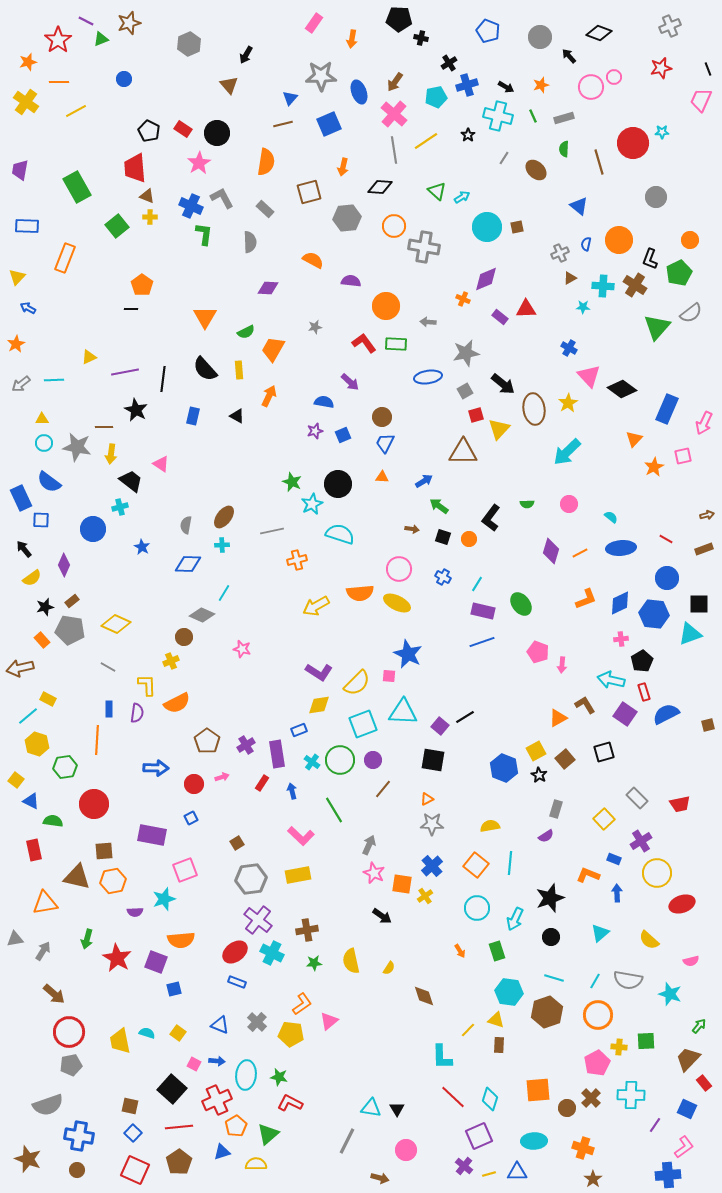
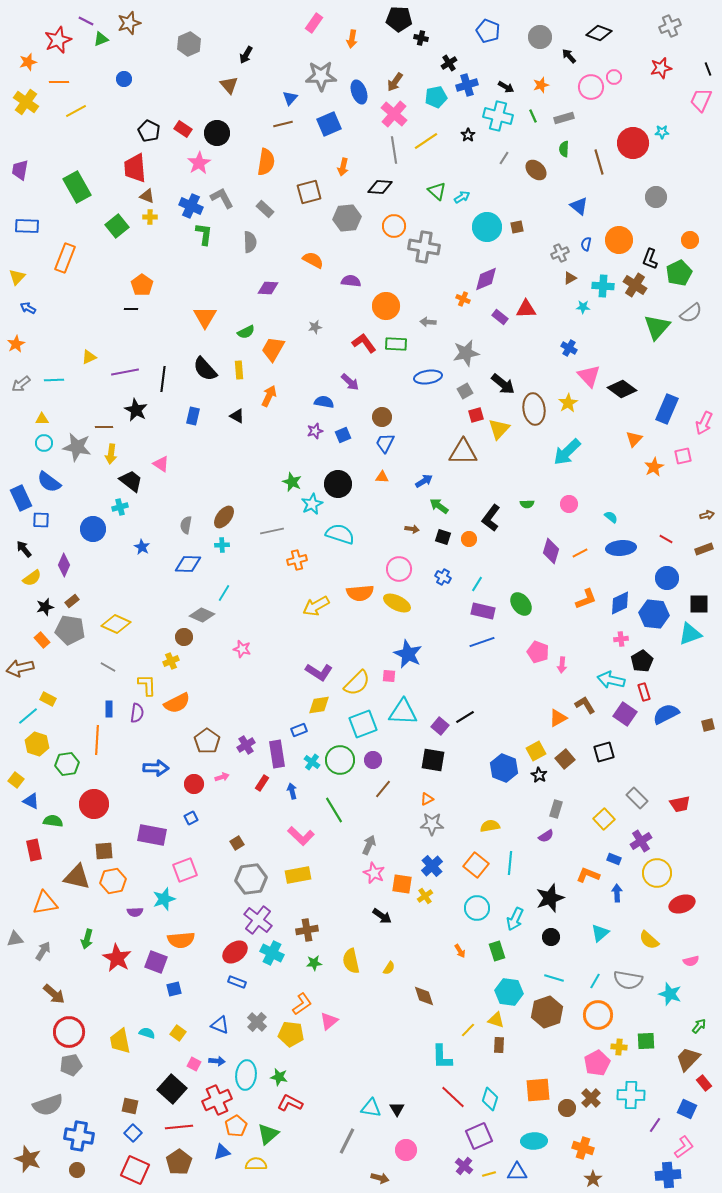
red star at (58, 40): rotated 12 degrees clockwise
green hexagon at (65, 767): moved 2 px right, 3 px up
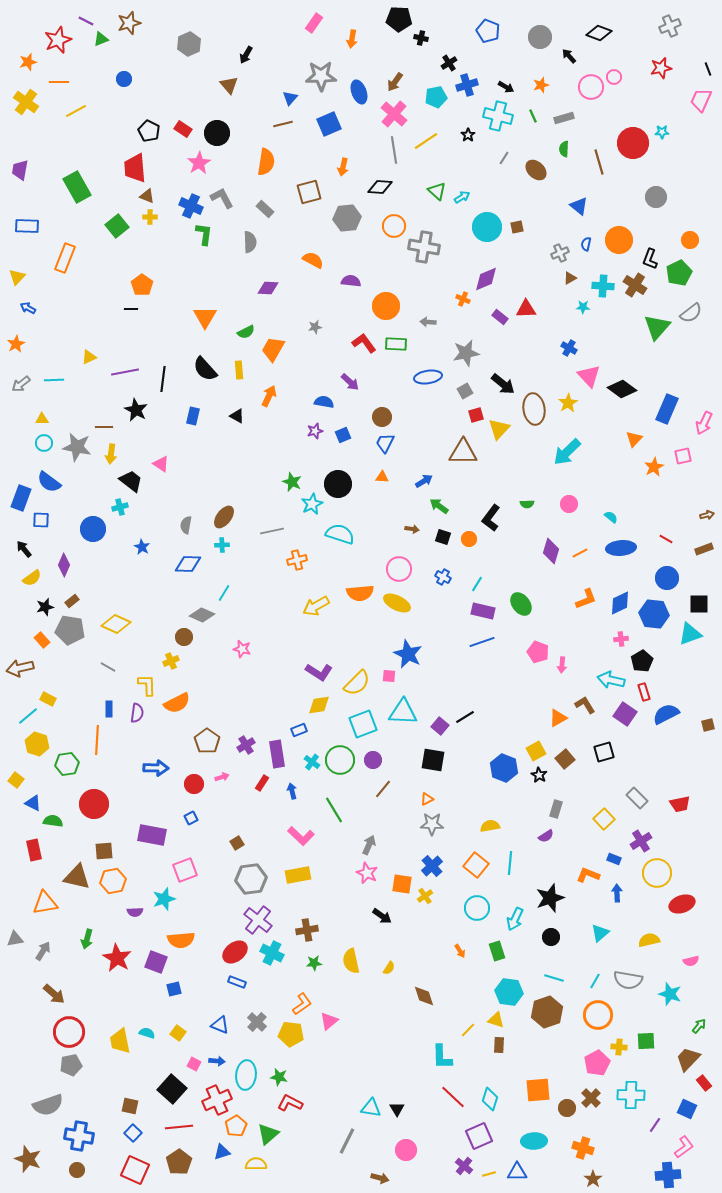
blue rectangle at (21, 498): rotated 45 degrees clockwise
blue triangle at (31, 801): moved 2 px right, 2 px down
pink star at (374, 873): moved 7 px left
yellow semicircle at (649, 940): rotated 125 degrees clockwise
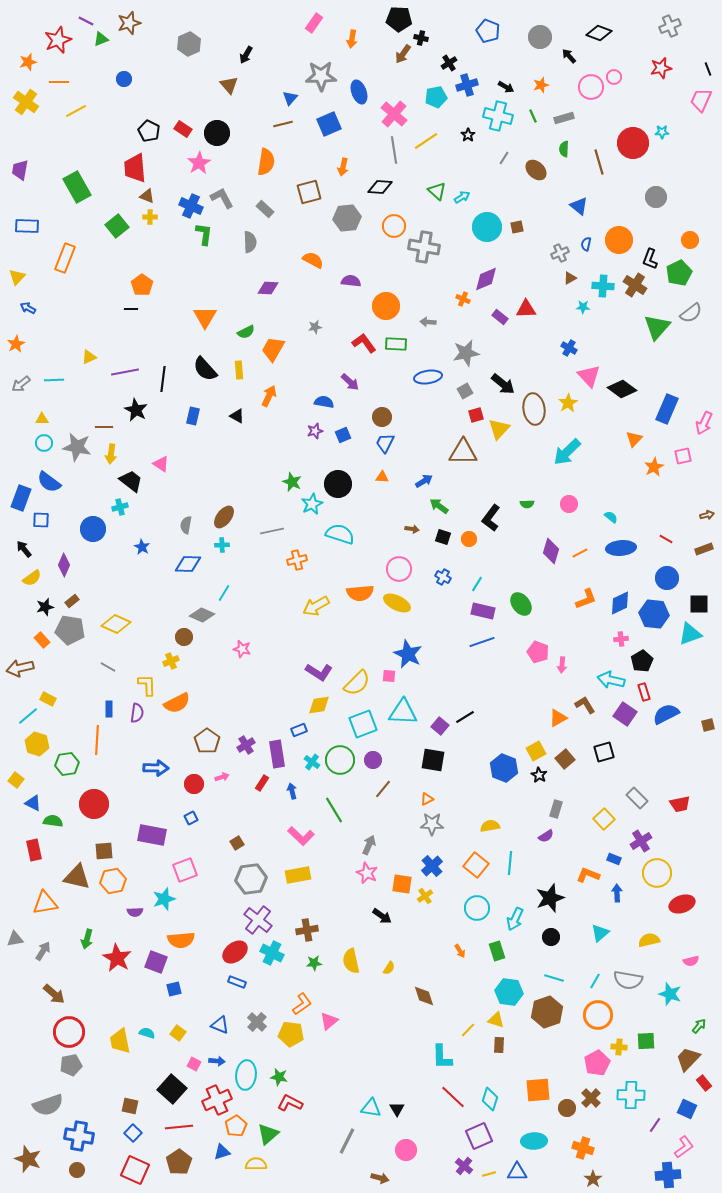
brown arrow at (395, 82): moved 8 px right, 28 px up
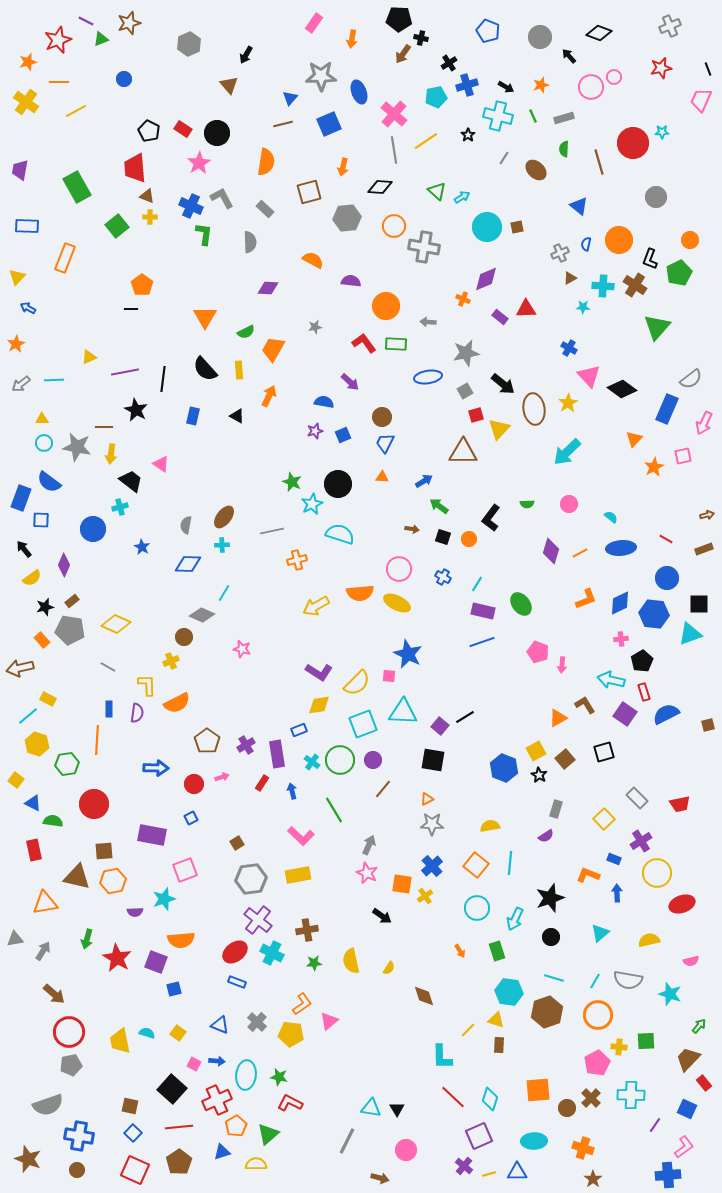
gray semicircle at (691, 313): moved 66 px down
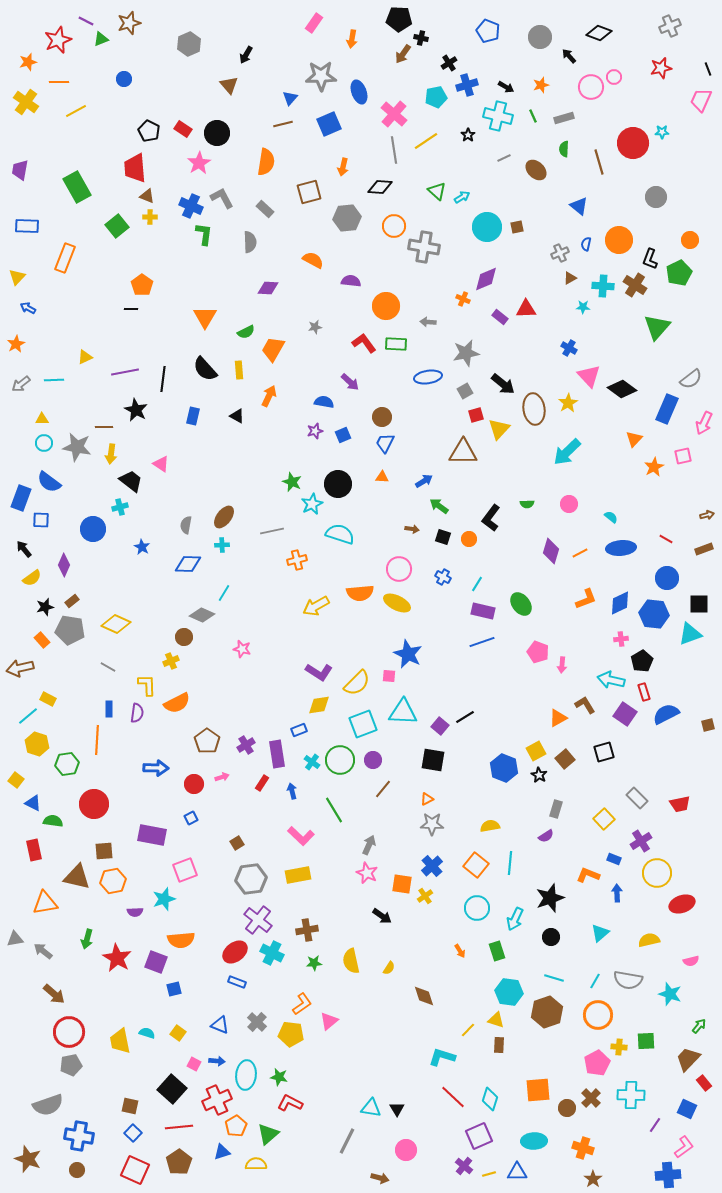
gray line at (504, 158): rotated 32 degrees clockwise
yellow triangle at (89, 357): moved 4 px left
gray arrow at (43, 951): rotated 84 degrees counterclockwise
cyan L-shape at (442, 1057): rotated 108 degrees clockwise
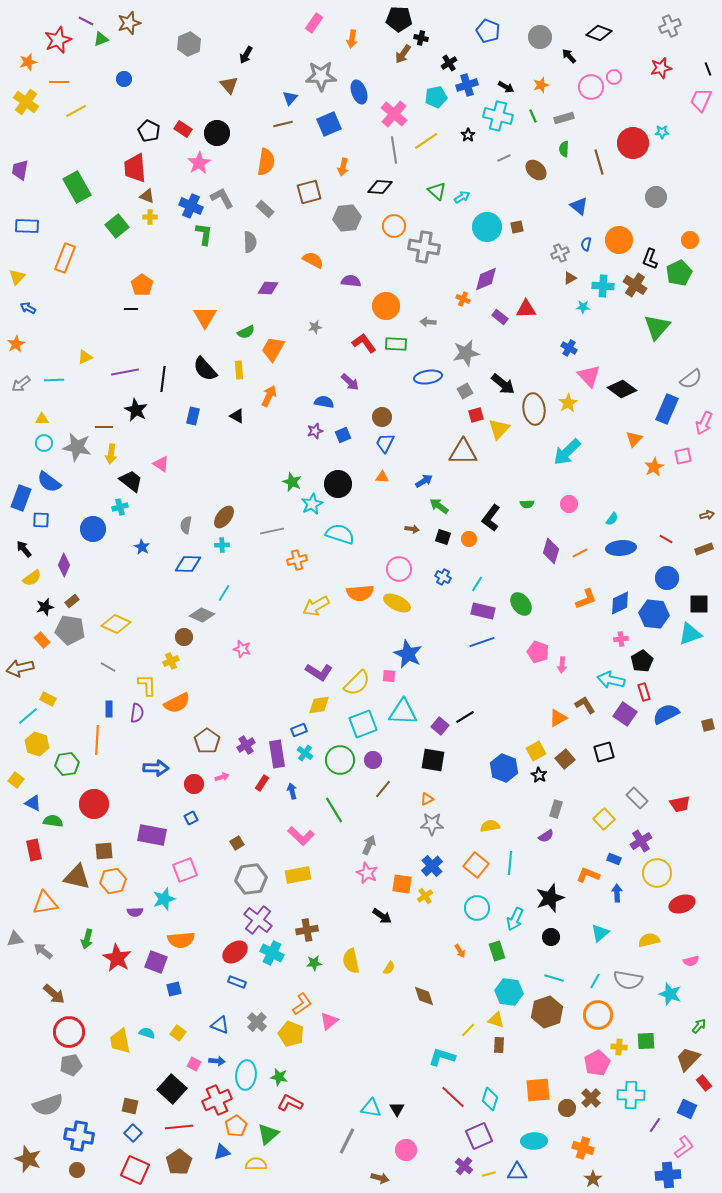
cyan semicircle at (611, 517): moved 1 px right, 2 px down; rotated 88 degrees clockwise
cyan cross at (312, 762): moved 7 px left, 9 px up
yellow pentagon at (291, 1034): rotated 15 degrees clockwise
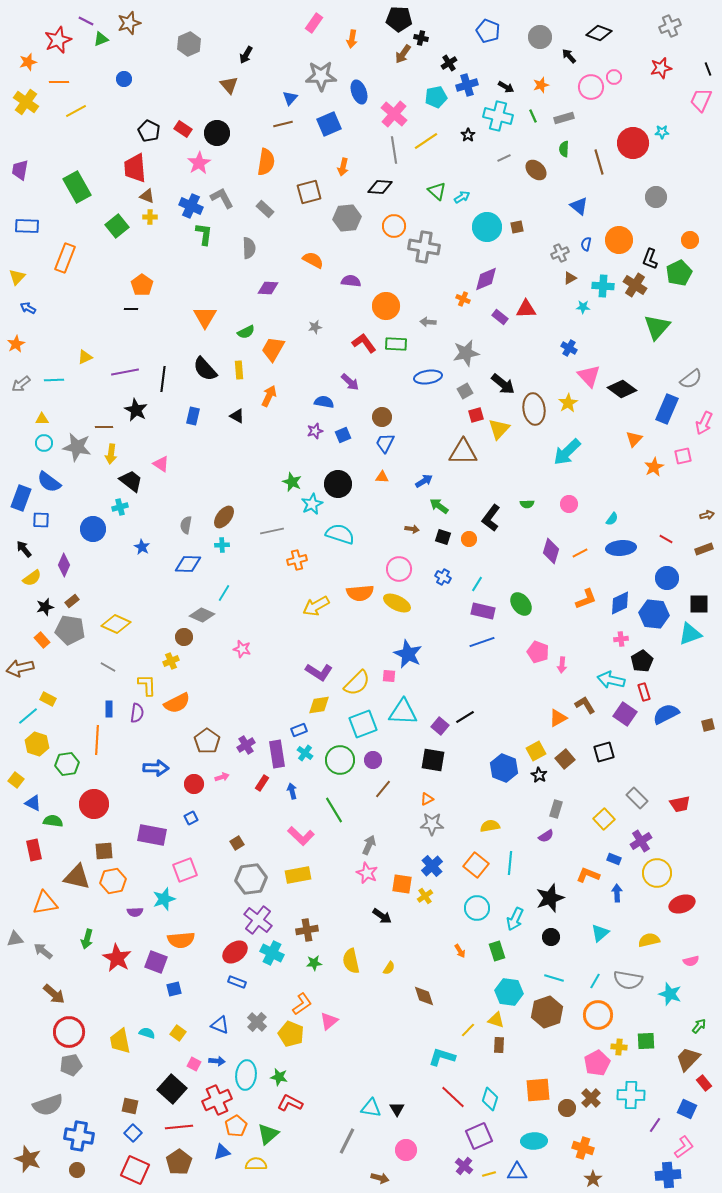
gray semicircle at (250, 242): moved 1 px left, 6 px down
